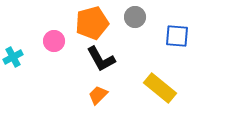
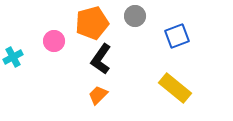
gray circle: moved 1 px up
blue square: rotated 25 degrees counterclockwise
black L-shape: rotated 64 degrees clockwise
yellow rectangle: moved 15 px right
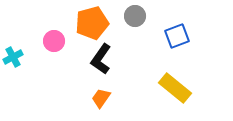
orange trapezoid: moved 3 px right, 3 px down; rotated 10 degrees counterclockwise
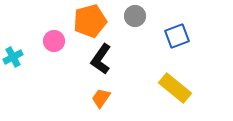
orange pentagon: moved 2 px left, 2 px up
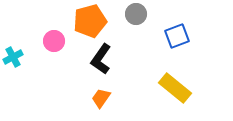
gray circle: moved 1 px right, 2 px up
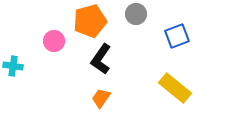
cyan cross: moved 9 px down; rotated 36 degrees clockwise
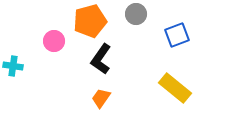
blue square: moved 1 px up
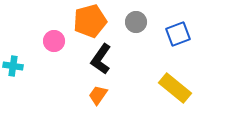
gray circle: moved 8 px down
blue square: moved 1 px right, 1 px up
orange trapezoid: moved 3 px left, 3 px up
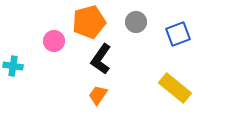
orange pentagon: moved 1 px left, 1 px down
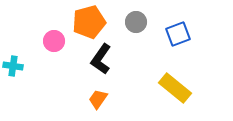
orange trapezoid: moved 4 px down
